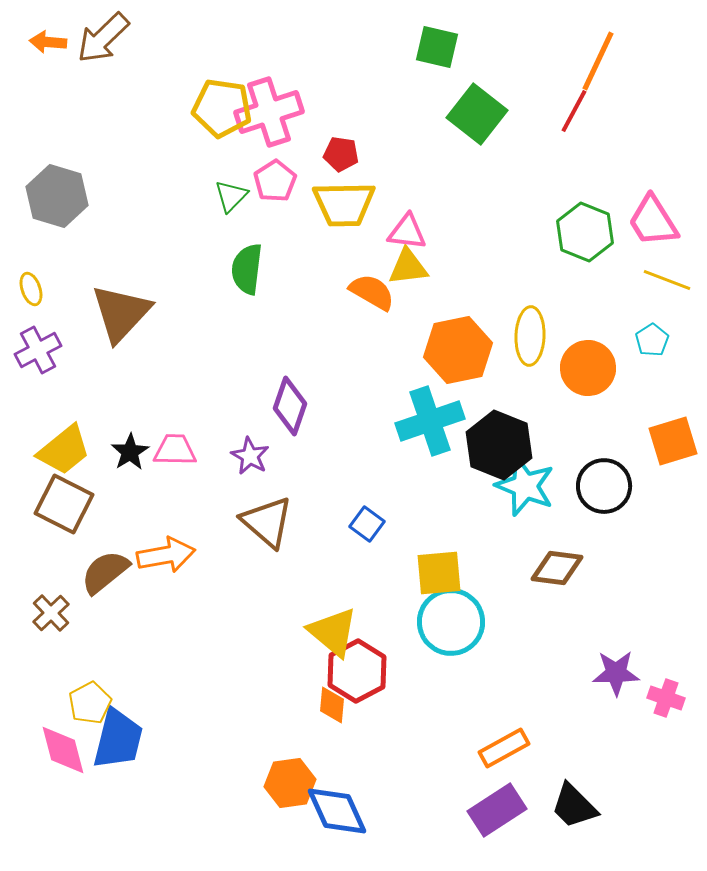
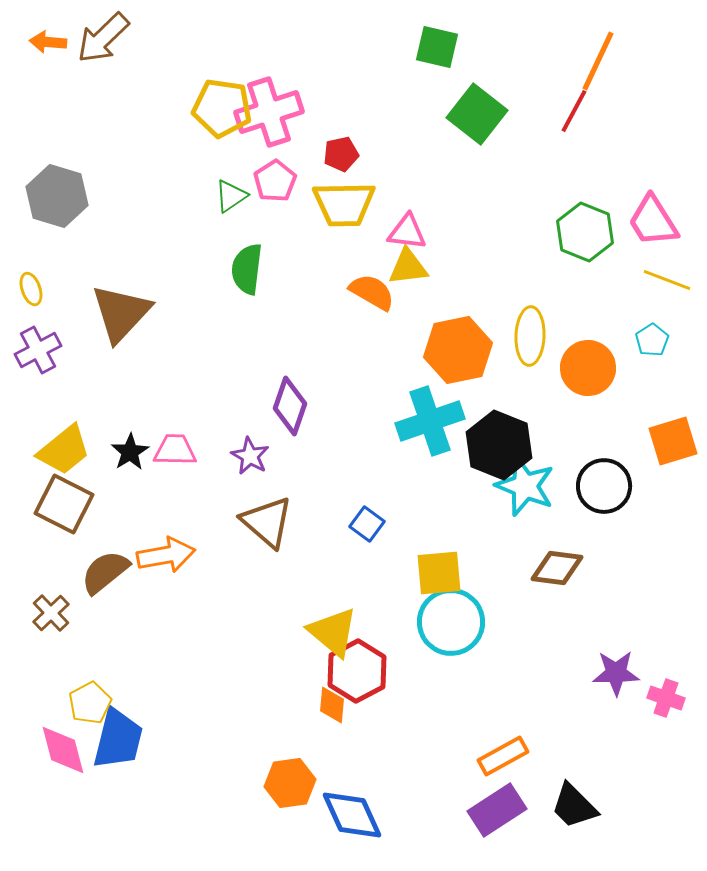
red pentagon at (341, 154): rotated 20 degrees counterclockwise
green triangle at (231, 196): rotated 12 degrees clockwise
orange rectangle at (504, 748): moved 1 px left, 8 px down
blue diamond at (337, 811): moved 15 px right, 4 px down
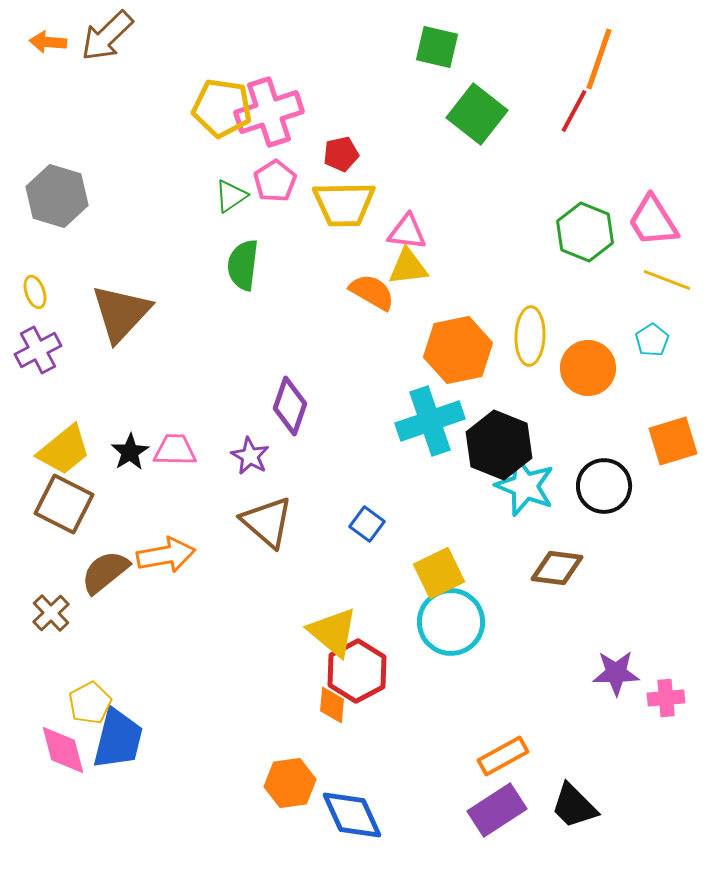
brown arrow at (103, 38): moved 4 px right, 2 px up
orange line at (598, 61): moved 1 px right, 2 px up; rotated 6 degrees counterclockwise
green semicircle at (247, 269): moved 4 px left, 4 px up
yellow ellipse at (31, 289): moved 4 px right, 3 px down
yellow square at (439, 573): rotated 21 degrees counterclockwise
pink cross at (666, 698): rotated 24 degrees counterclockwise
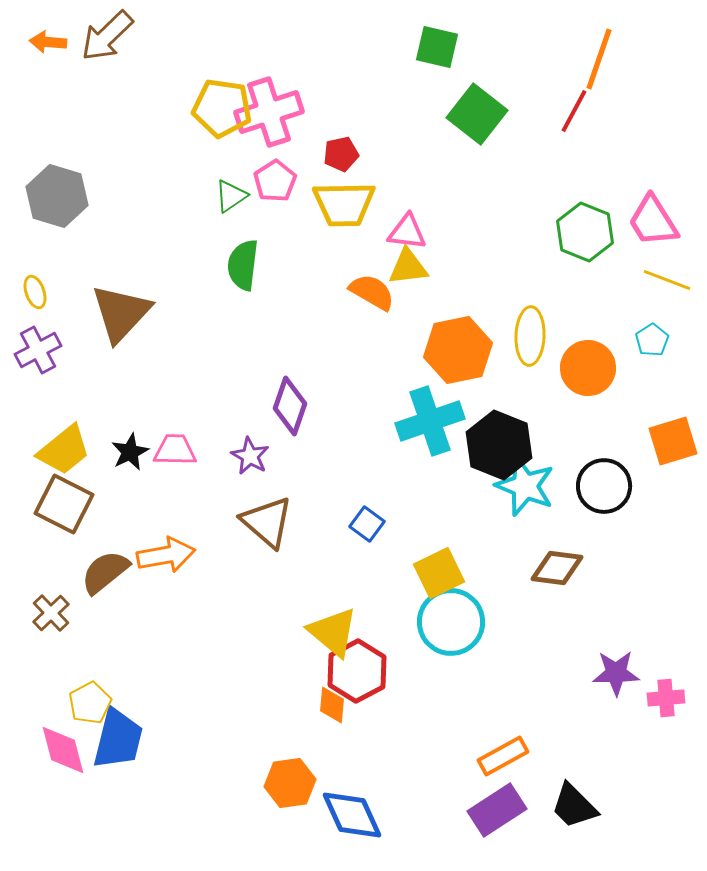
black star at (130, 452): rotated 6 degrees clockwise
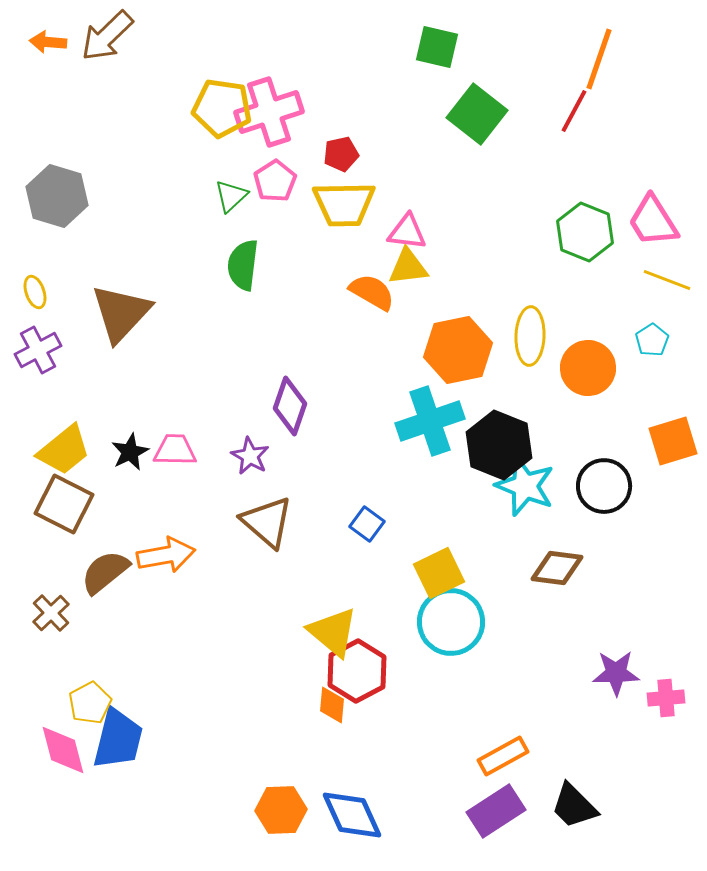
green triangle at (231, 196): rotated 9 degrees counterclockwise
orange hexagon at (290, 783): moved 9 px left, 27 px down; rotated 6 degrees clockwise
purple rectangle at (497, 810): moved 1 px left, 1 px down
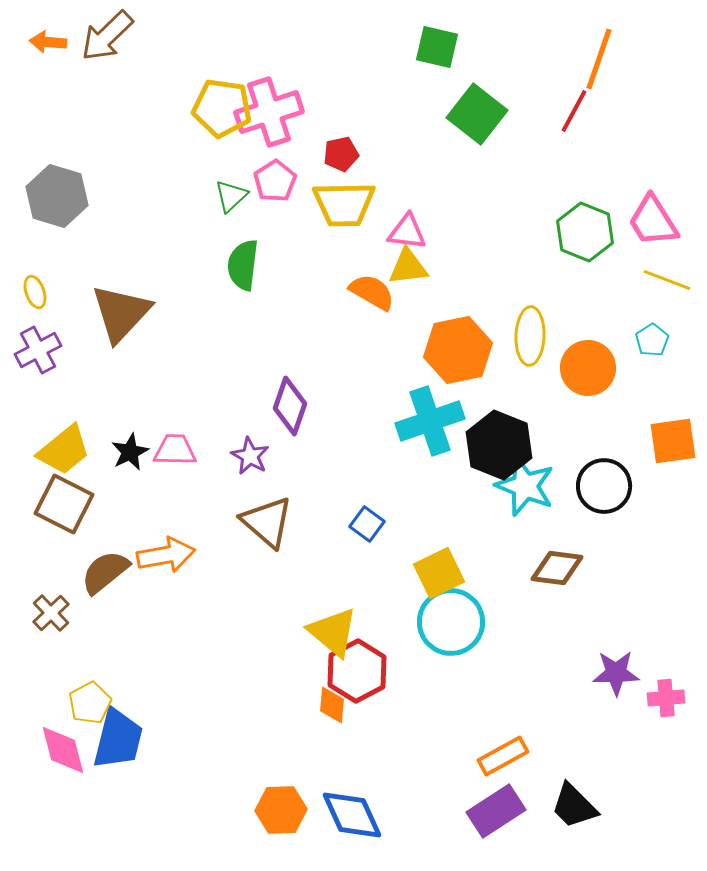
orange square at (673, 441): rotated 9 degrees clockwise
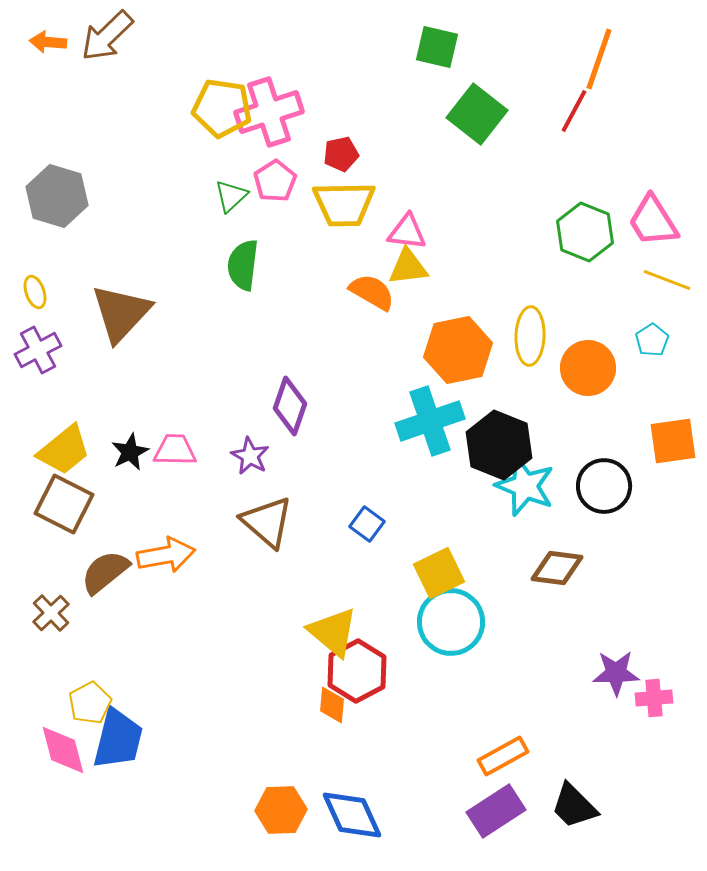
pink cross at (666, 698): moved 12 px left
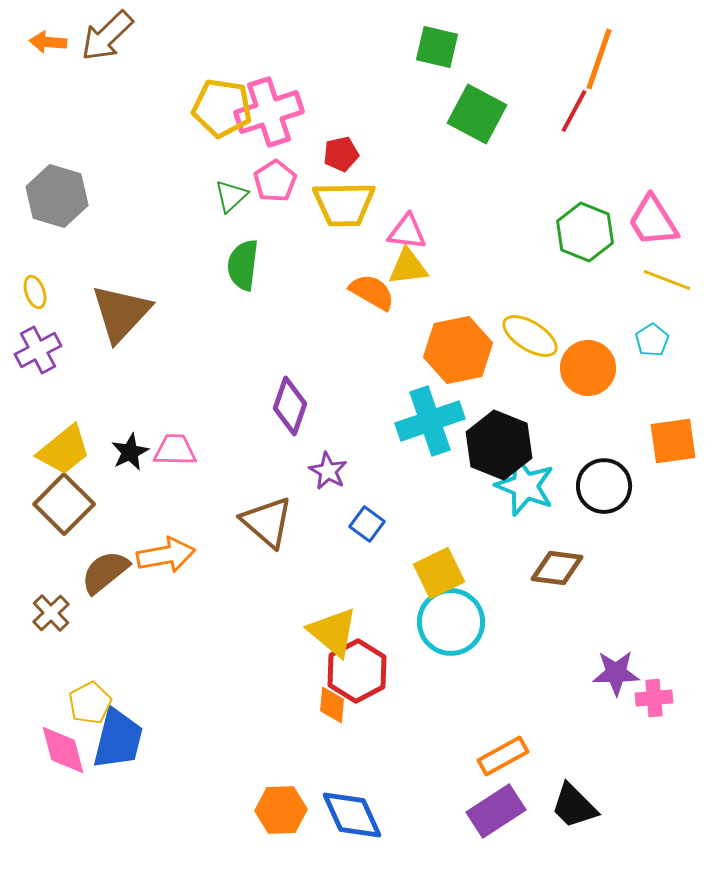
green square at (477, 114): rotated 10 degrees counterclockwise
yellow ellipse at (530, 336): rotated 60 degrees counterclockwise
purple star at (250, 456): moved 78 px right, 15 px down
brown square at (64, 504): rotated 18 degrees clockwise
